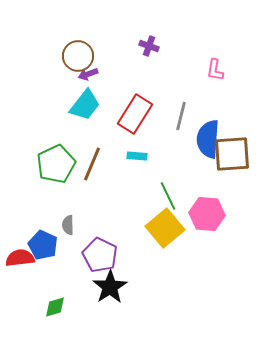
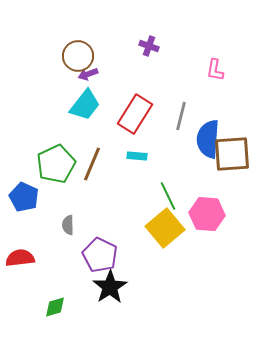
blue pentagon: moved 19 px left, 48 px up
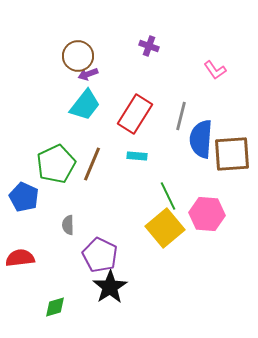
pink L-shape: rotated 45 degrees counterclockwise
blue semicircle: moved 7 px left
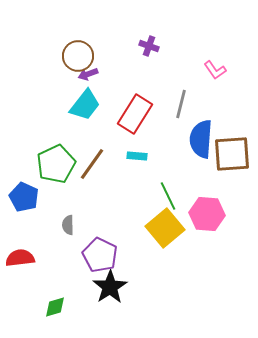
gray line: moved 12 px up
brown line: rotated 12 degrees clockwise
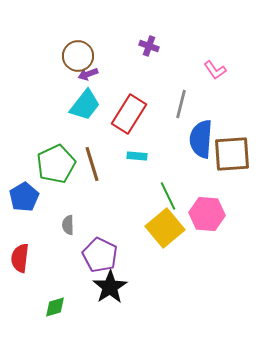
red rectangle: moved 6 px left
brown line: rotated 52 degrees counterclockwise
blue pentagon: rotated 16 degrees clockwise
red semicircle: rotated 76 degrees counterclockwise
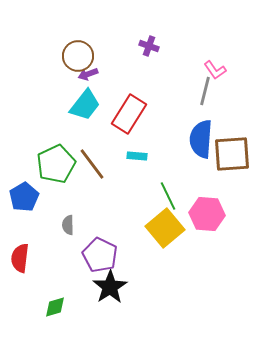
gray line: moved 24 px right, 13 px up
brown line: rotated 20 degrees counterclockwise
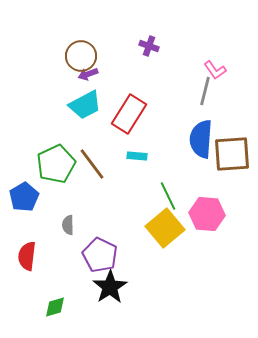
brown circle: moved 3 px right
cyan trapezoid: rotated 24 degrees clockwise
red semicircle: moved 7 px right, 2 px up
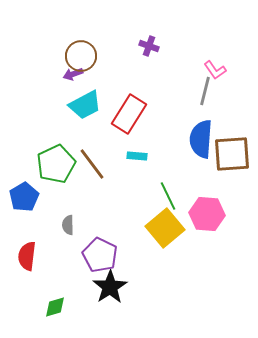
purple arrow: moved 15 px left
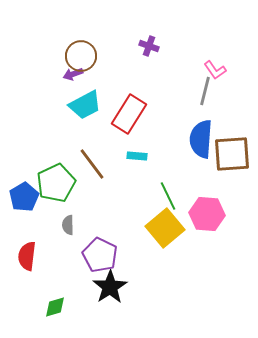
green pentagon: moved 19 px down
